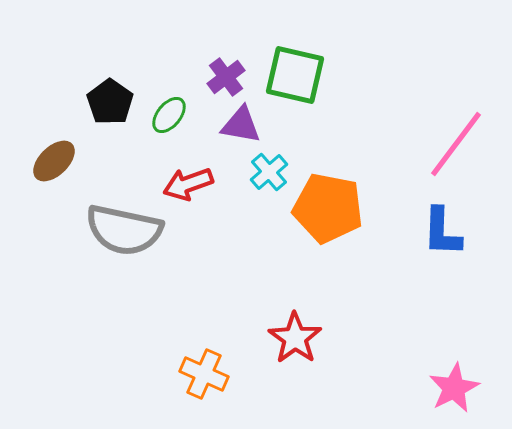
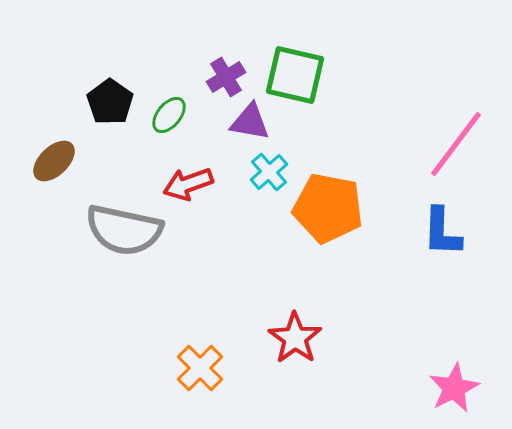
purple cross: rotated 6 degrees clockwise
purple triangle: moved 9 px right, 3 px up
orange cross: moved 4 px left, 6 px up; rotated 21 degrees clockwise
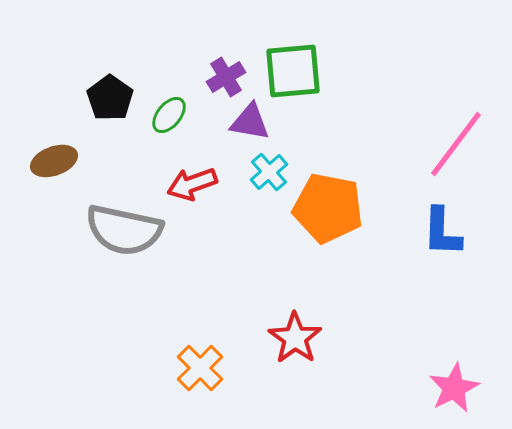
green square: moved 2 px left, 4 px up; rotated 18 degrees counterclockwise
black pentagon: moved 4 px up
brown ellipse: rotated 24 degrees clockwise
red arrow: moved 4 px right
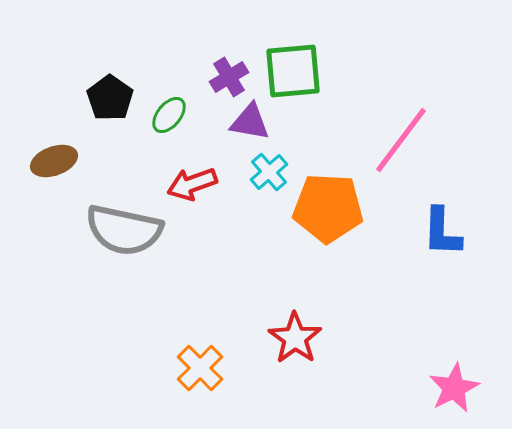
purple cross: moved 3 px right
pink line: moved 55 px left, 4 px up
orange pentagon: rotated 8 degrees counterclockwise
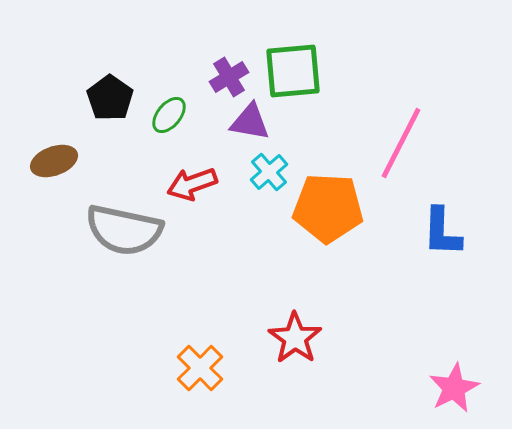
pink line: moved 3 px down; rotated 10 degrees counterclockwise
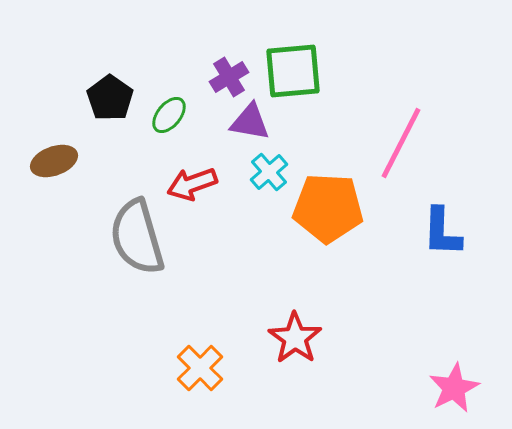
gray semicircle: moved 13 px right, 7 px down; rotated 62 degrees clockwise
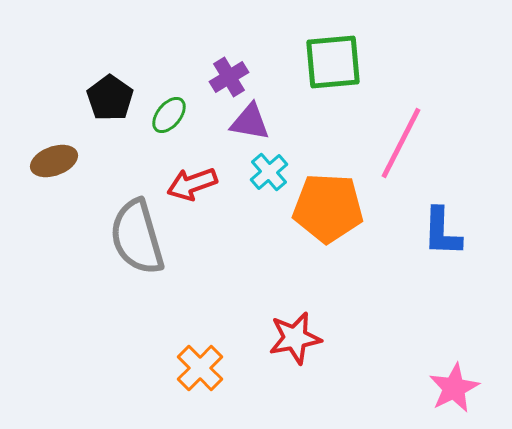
green square: moved 40 px right, 9 px up
red star: rotated 26 degrees clockwise
